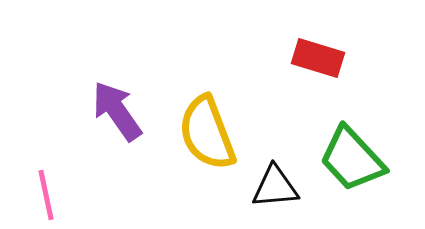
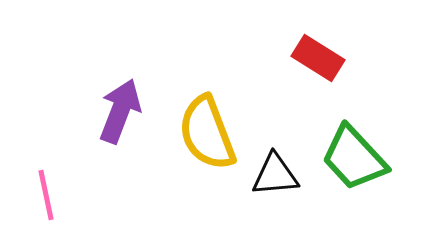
red rectangle: rotated 15 degrees clockwise
purple arrow: moved 3 px right; rotated 56 degrees clockwise
green trapezoid: moved 2 px right, 1 px up
black triangle: moved 12 px up
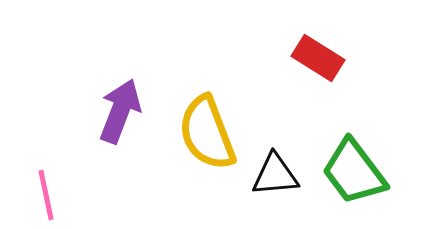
green trapezoid: moved 14 px down; rotated 6 degrees clockwise
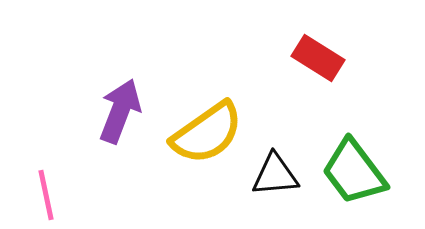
yellow semicircle: rotated 104 degrees counterclockwise
